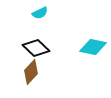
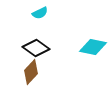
black diamond: rotated 8 degrees counterclockwise
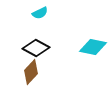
black diamond: rotated 8 degrees counterclockwise
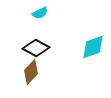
cyan diamond: rotated 32 degrees counterclockwise
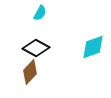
cyan semicircle: rotated 35 degrees counterclockwise
brown diamond: moved 1 px left
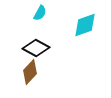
cyan diamond: moved 8 px left, 22 px up
